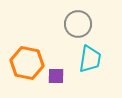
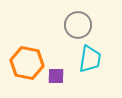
gray circle: moved 1 px down
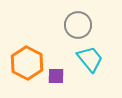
cyan trapezoid: rotated 48 degrees counterclockwise
orange hexagon: rotated 16 degrees clockwise
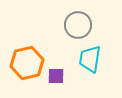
cyan trapezoid: rotated 132 degrees counterclockwise
orange hexagon: rotated 20 degrees clockwise
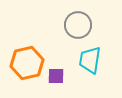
cyan trapezoid: moved 1 px down
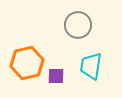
cyan trapezoid: moved 1 px right, 6 px down
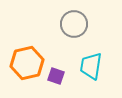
gray circle: moved 4 px left, 1 px up
purple square: rotated 18 degrees clockwise
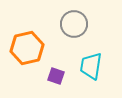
orange hexagon: moved 15 px up
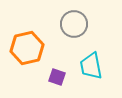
cyan trapezoid: rotated 20 degrees counterclockwise
purple square: moved 1 px right, 1 px down
